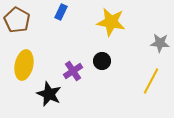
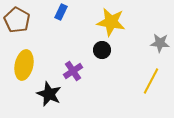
black circle: moved 11 px up
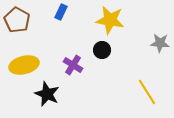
yellow star: moved 1 px left, 2 px up
yellow ellipse: rotated 64 degrees clockwise
purple cross: moved 6 px up; rotated 24 degrees counterclockwise
yellow line: moved 4 px left, 11 px down; rotated 60 degrees counterclockwise
black star: moved 2 px left
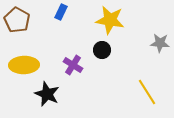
yellow ellipse: rotated 12 degrees clockwise
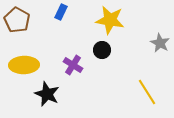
gray star: rotated 24 degrees clockwise
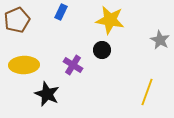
brown pentagon: rotated 20 degrees clockwise
gray star: moved 3 px up
yellow line: rotated 52 degrees clockwise
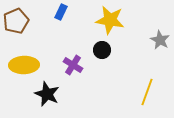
brown pentagon: moved 1 px left, 1 px down
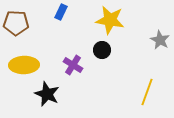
brown pentagon: moved 2 px down; rotated 25 degrees clockwise
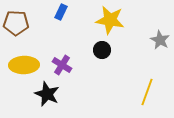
purple cross: moved 11 px left
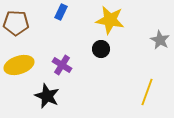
black circle: moved 1 px left, 1 px up
yellow ellipse: moved 5 px left; rotated 16 degrees counterclockwise
black star: moved 2 px down
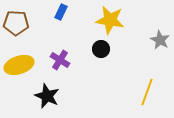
purple cross: moved 2 px left, 5 px up
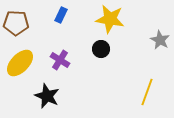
blue rectangle: moved 3 px down
yellow star: moved 1 px up
yellow ellipse: moved 1 px right, 2 px up; rotated 28 degrees counterclockwise
